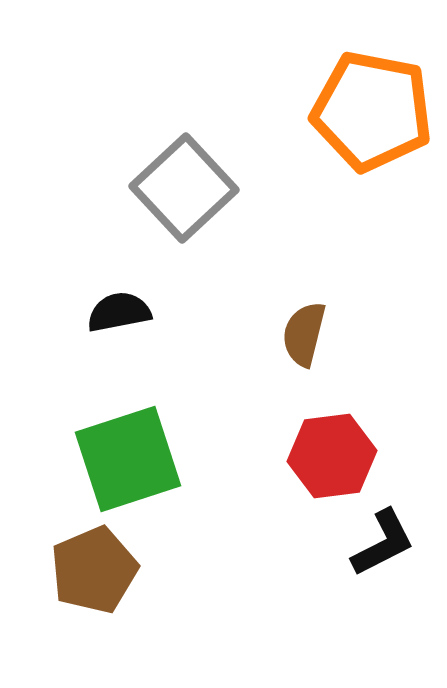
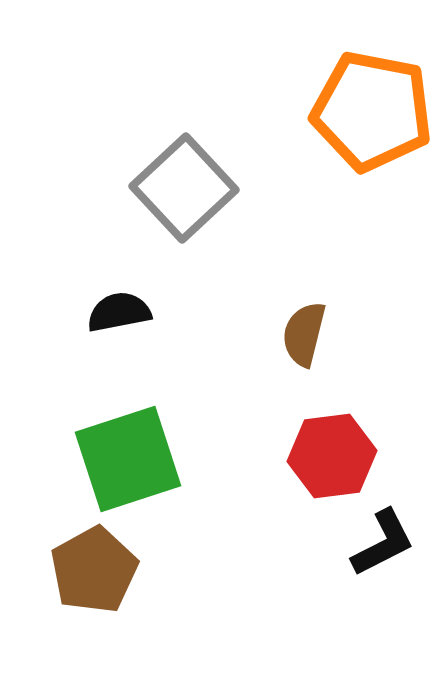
brown pentagon: rotated 6 degrees counterclockwise
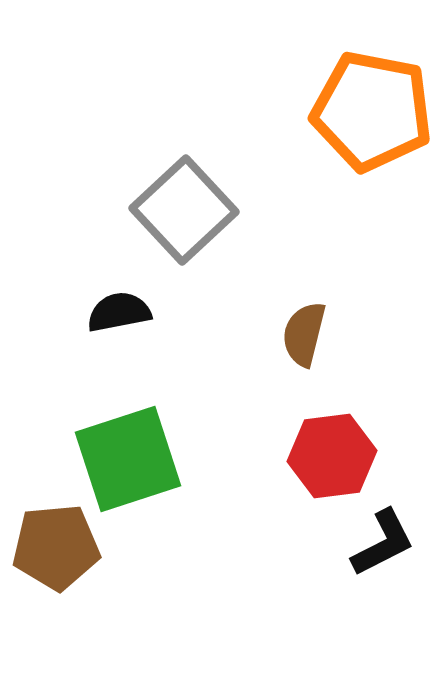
gray square: moved 22 px down
brown pentagon: moved 38 px left, 23 px up; rotated 24 degrees clockwise
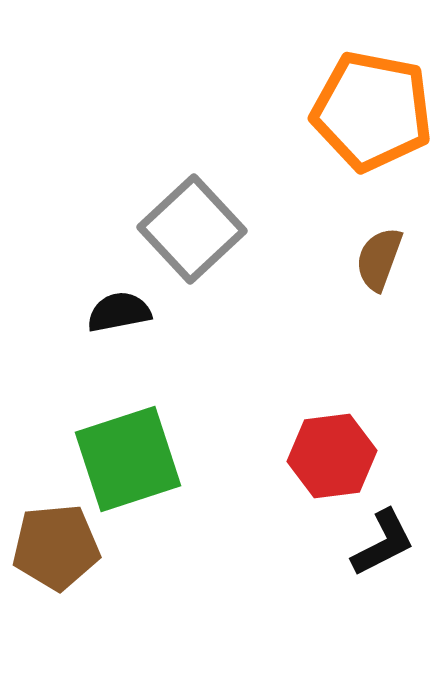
gray square: moved 8 px right, 19 px down
brown semicircle: moved 75 px right, 75 px up; rotated 6 degrees clockwise
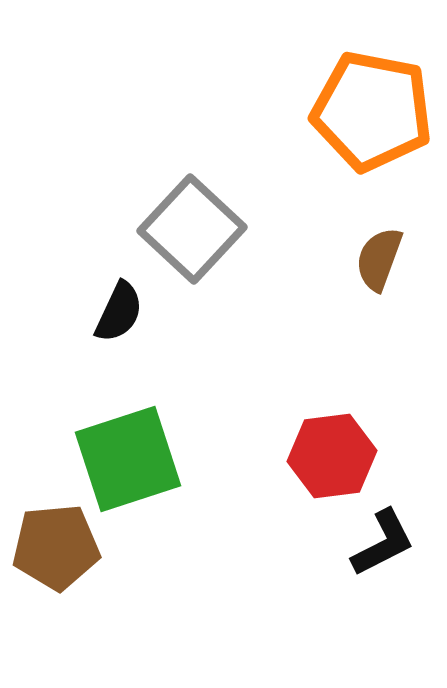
gray square: rotated 4 degrees counterclockwise
black semicircle: rotated 126 degrees clockwise
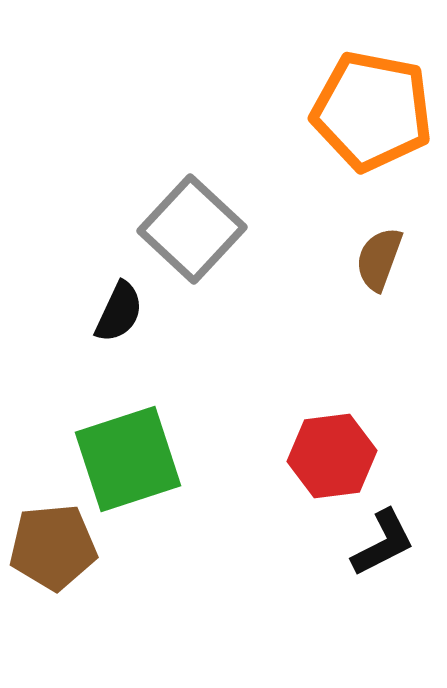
brown pentagon: moved 3 px left
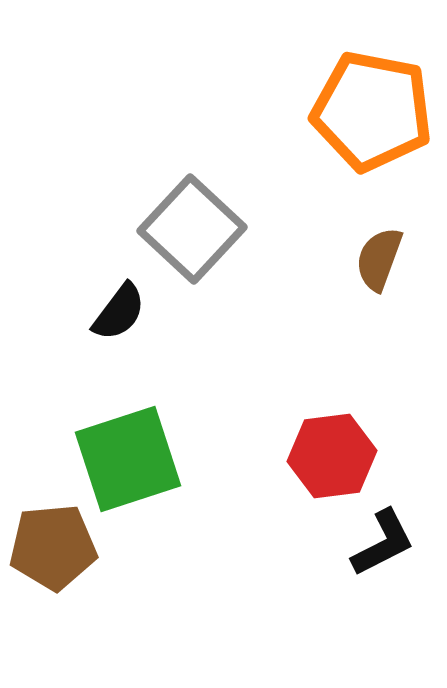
black semicircle: rotated 12 degrees clockwise
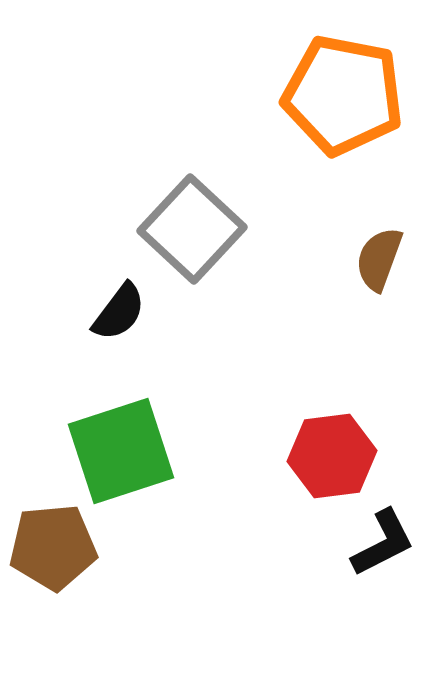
orange pentagon: moved 29 px left, 16 px up
green square: moved 7 px left, 8 px up
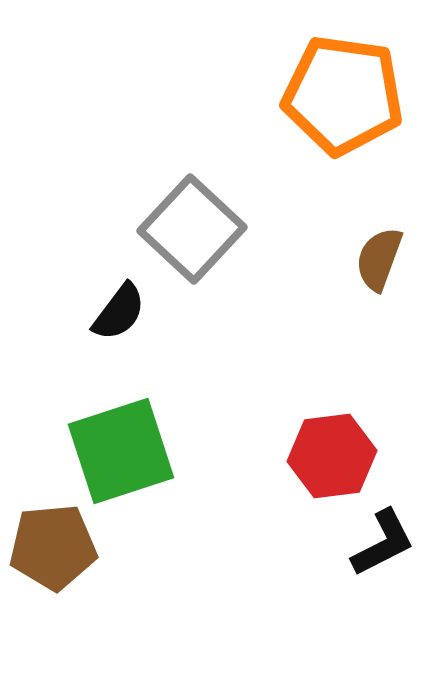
orange pentagon: rotated 3 degrees counterclockwise
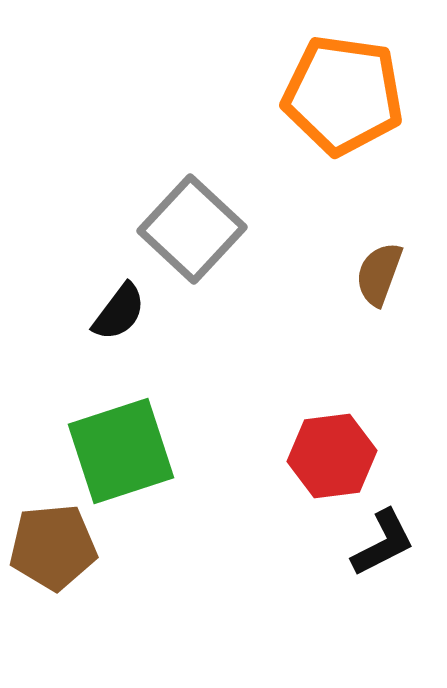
brown semicircle: moved 15 px down
